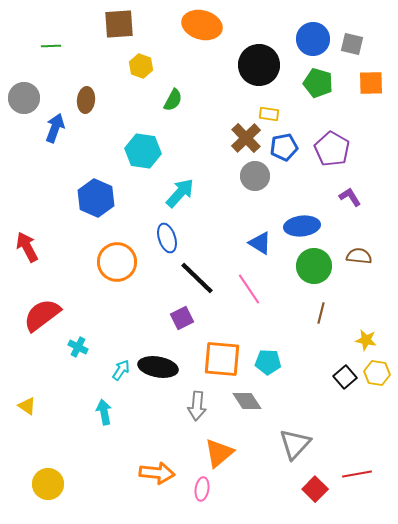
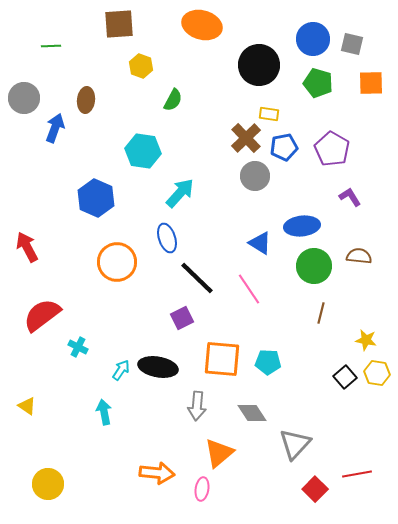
gray diamond at (247, 401): moved 5 px right, 12 px down
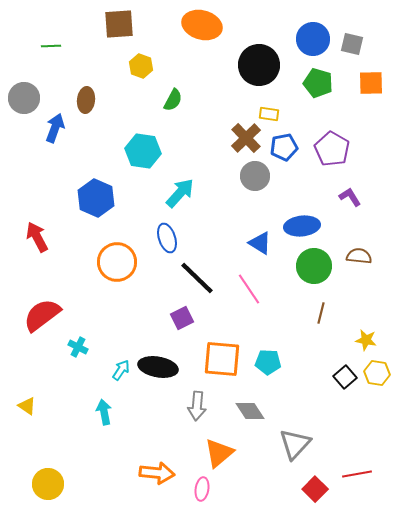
red arrow at (27, 247): moved 10 px right, 10 px up
gray diamond at (252, 413): moved 2 px left, 2 px up
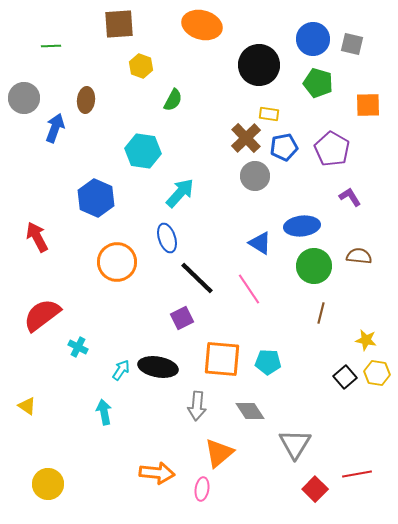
orange square at (371, 83): moved 3 px left, 22 px down
gray triangle at (295, 444): rotated 12 degrees counterclockwise
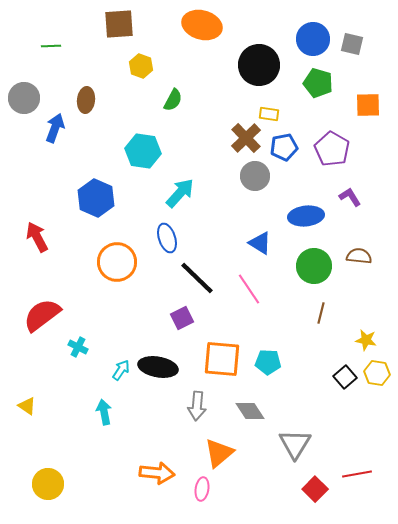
blue ellipse at (302, 226): moved 4 px right, 10 px up
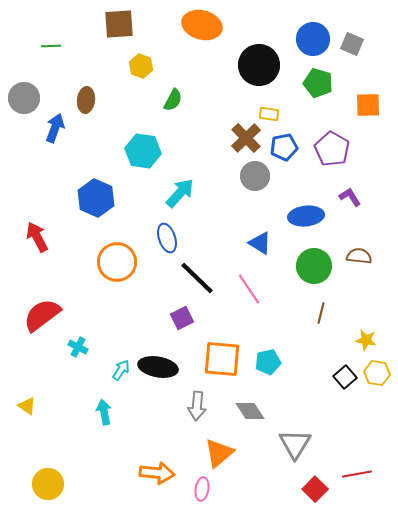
gray square at (352, 44): rotated 10 degrees clockwise
cyan pentagon at (268, 362): rotated 15 degrees counterclockwise
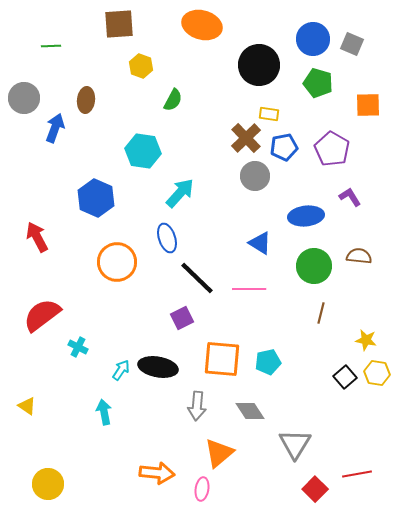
pink line at (249, 289): rotated 56 degrees counterclockwise
